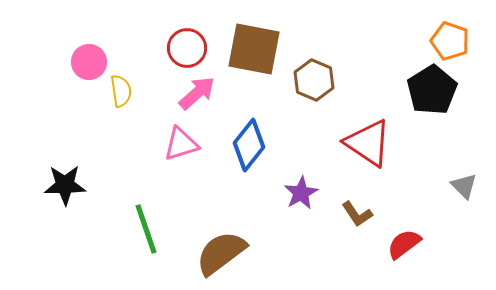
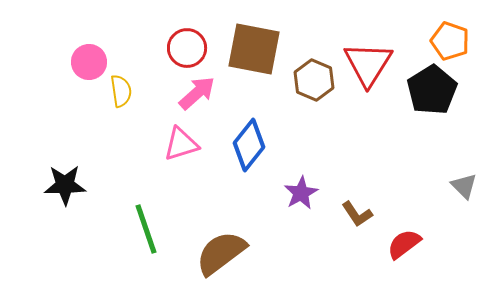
red triangle: moved 79 px up; rotated 28 degrees clockwise
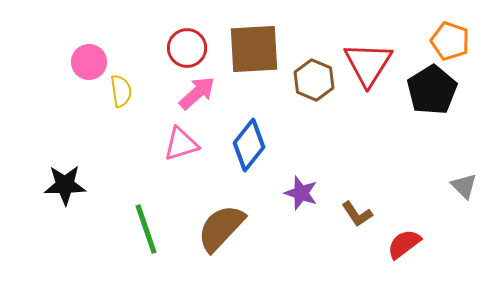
brown square: rotated 14 degrees counterclockwise
purple star: rotated 24 degrees counterclockwise
brown semicircle: moved 25 px up; rotated 10 degrees counterclockwise
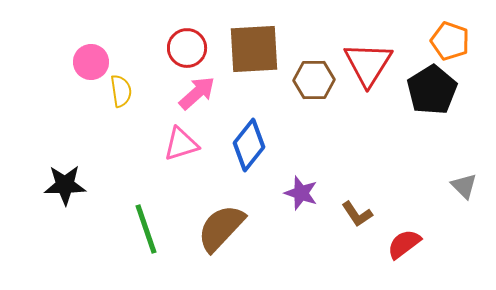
pink circle: moved 2 px right
brown hexagon: rotated 24 degrees counterclockwise
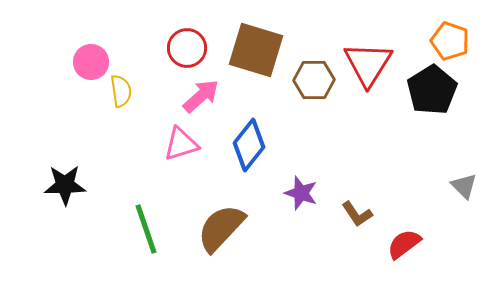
brown square: moved 2 px right, 1 px down; rotated 20 degrees clockwise
pink arrow: moved 4 px right, 3 px down
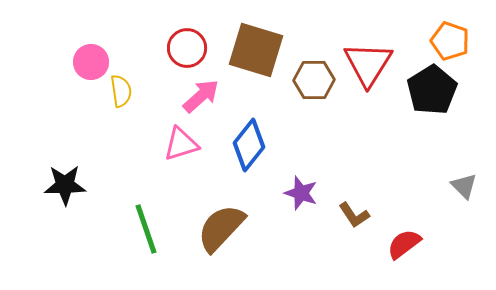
brown L-shape: moved 3 px left, 1 px down
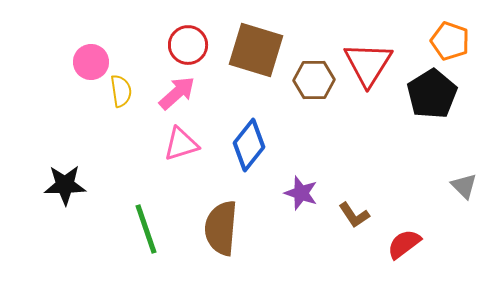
red circle: moved 1 px right, 3 px up
black pentagon: moved 4 px down
pink arrow: moved 24 px left, 3 px up
brown semicircle: rotated 38 degrees counterclockwise
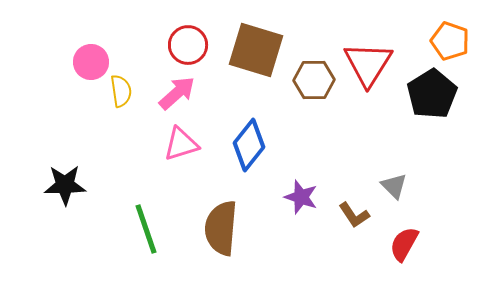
gray triangle: moved 70 px left
purple star: moved 4 px down
red semicircle: rotated 24 degrees counterclockwise
